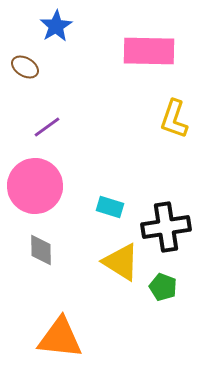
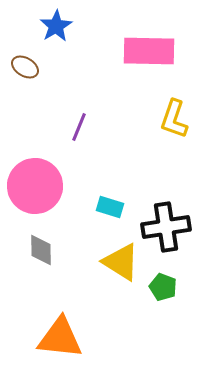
purple line: moved 32 px right; rotated 32 degrees counterclockwise
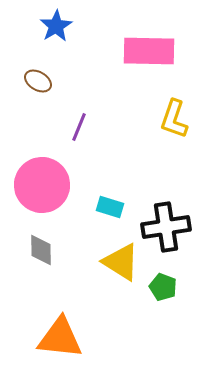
brown ellipse: moved 13 px right, 14 px down
pink circle: moved 7 px right, 1 px up
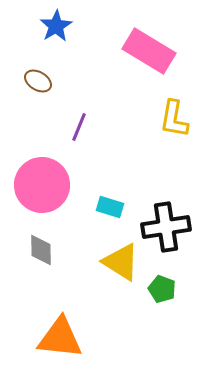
pink rectangle: rotated 30 degrees clockwise
yellow L-shape: rotated 9 degrees counterclockwise
green pentagon: moved 1 px left, 2 px down
